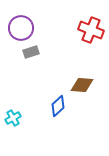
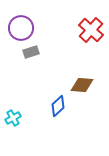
red cross: rotated 20 degrees clockwise
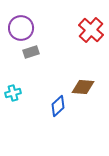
brown diamond: moved 1 px right, 2 px down
cyan cross: moved 25 px up; rotated 14 degrees clockwise
